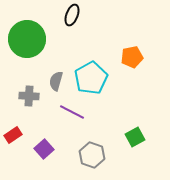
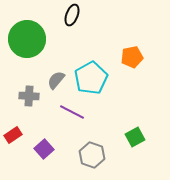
gray semicircle: moved 1 px up; rotated 24 degrees clockwise
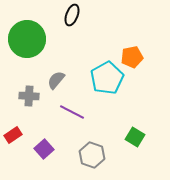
cyan pentagon: moved 16 px right
green square: rotated 30 degrees counterclockwise
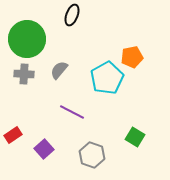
gray semicircle: moved 3 px right, 10 px up
gray cross: moved 5 px left, 22 px up
